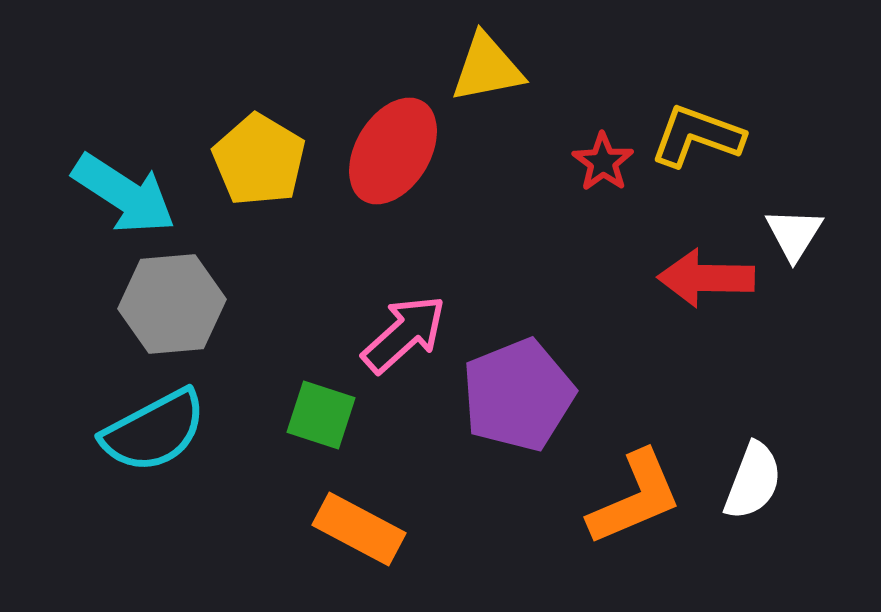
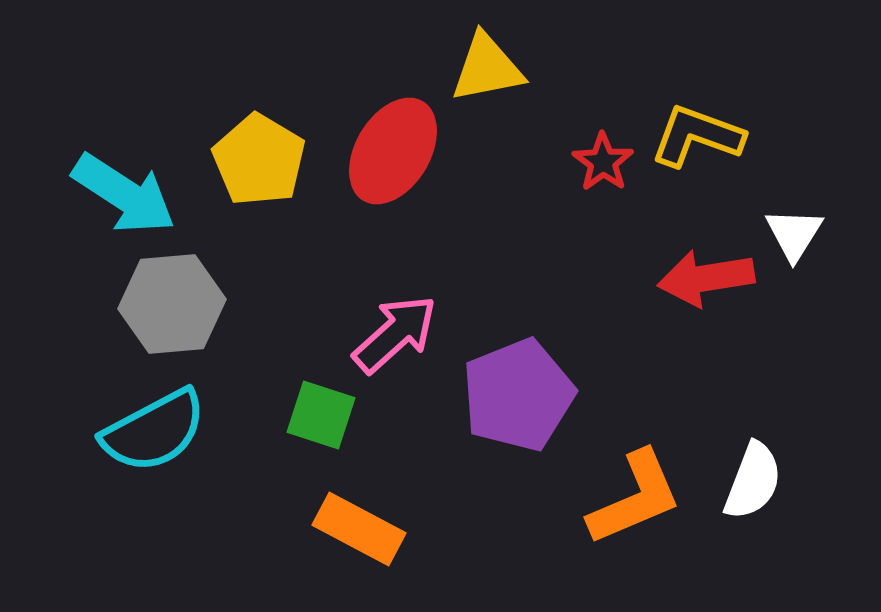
red arrow: rotated 10 degrees counterclockwise
pink arrow: moved 9 px left
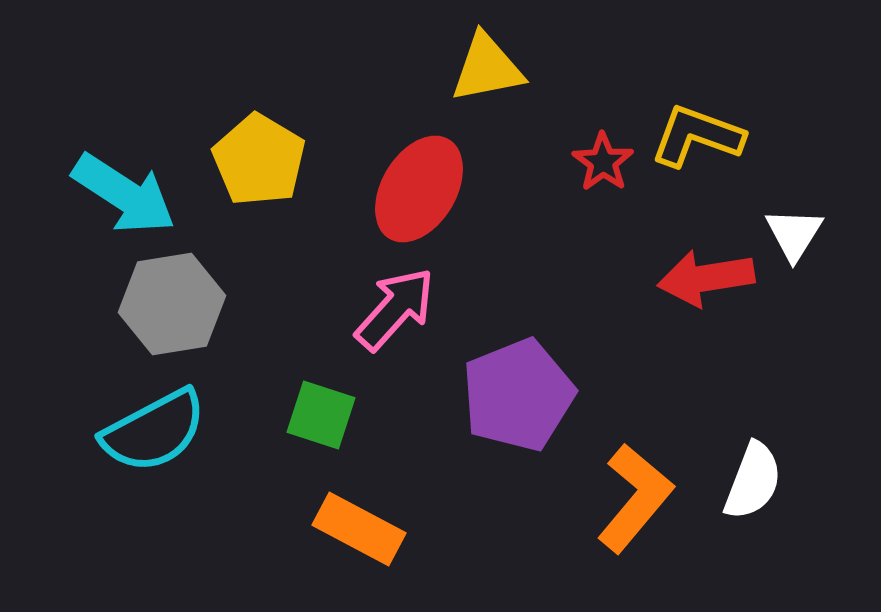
red ellipse: moved 26 px right, 38 px down
gray hexagon: rotated 4 degrees counterclockwise
pink arrow: moved 25 px up; rotated 6 degrees counterclockwise
orange L-shape: rotated 27 degrees counterclockwise
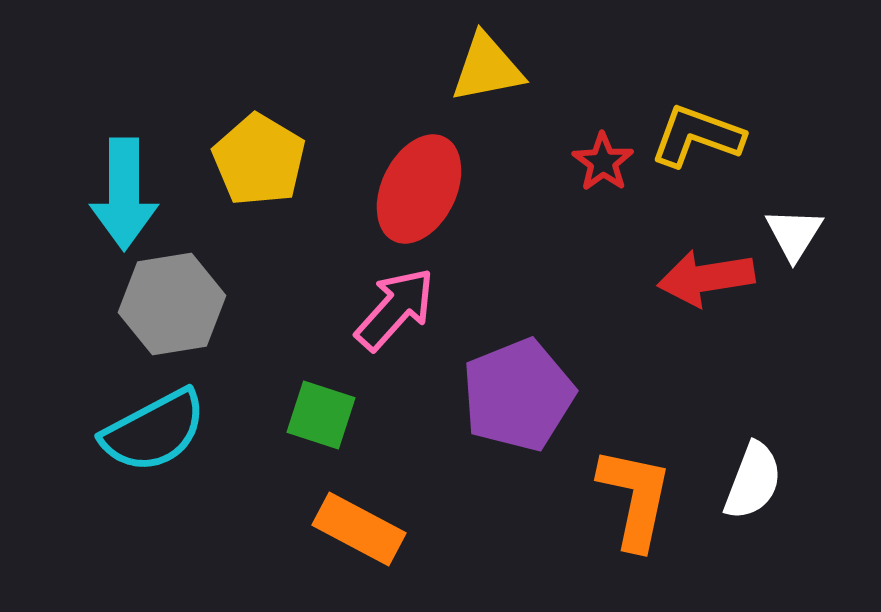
red ellipse: rotated 5 degrees counterclockwise
cyan arrow: rotated 57 degrees clockwise
orange L-shape: rotated 28 degrees counterclockwise
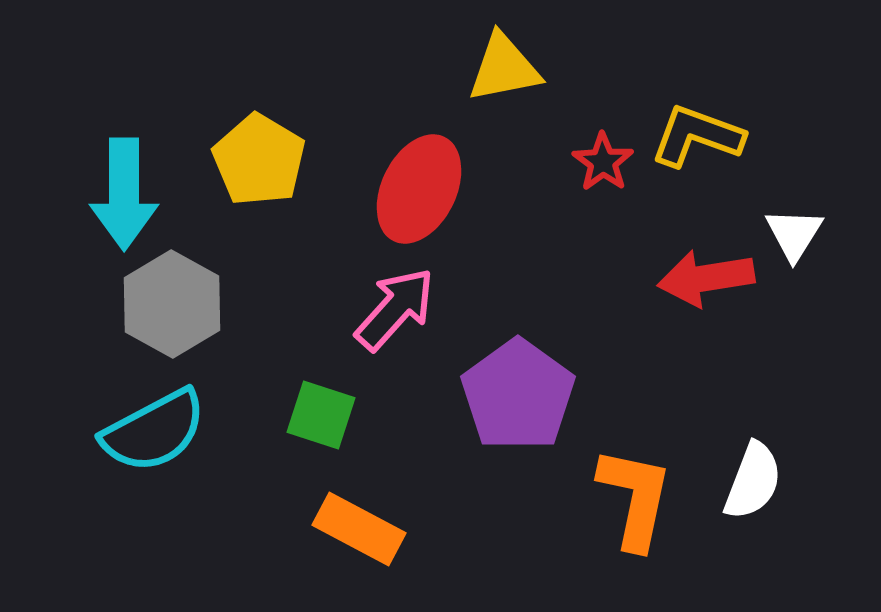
yellow triangle: moved 17 px right
gray hexagon: rotated 22 degrees counterclockwise
purple pentagon: rotated 14 degrees counterclockwise
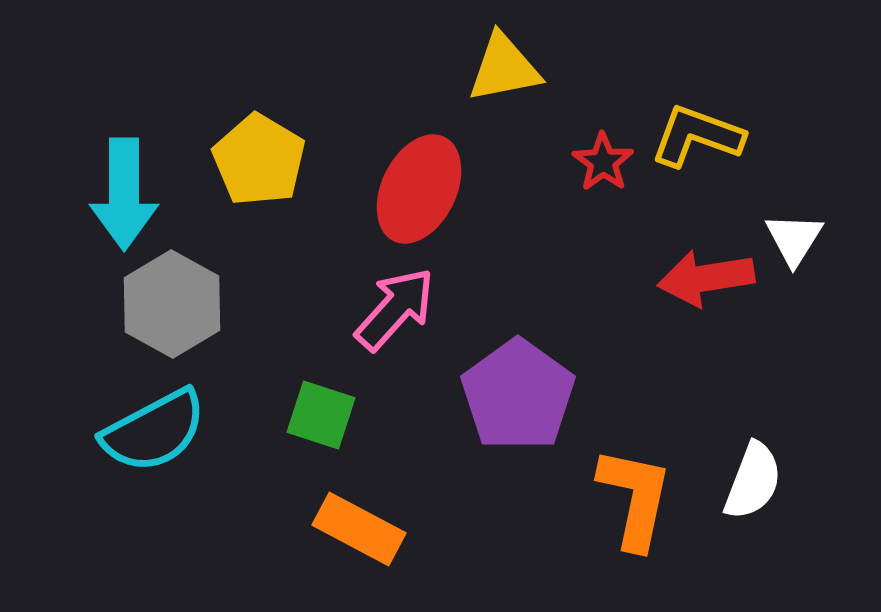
white triangle: moved 5 px down
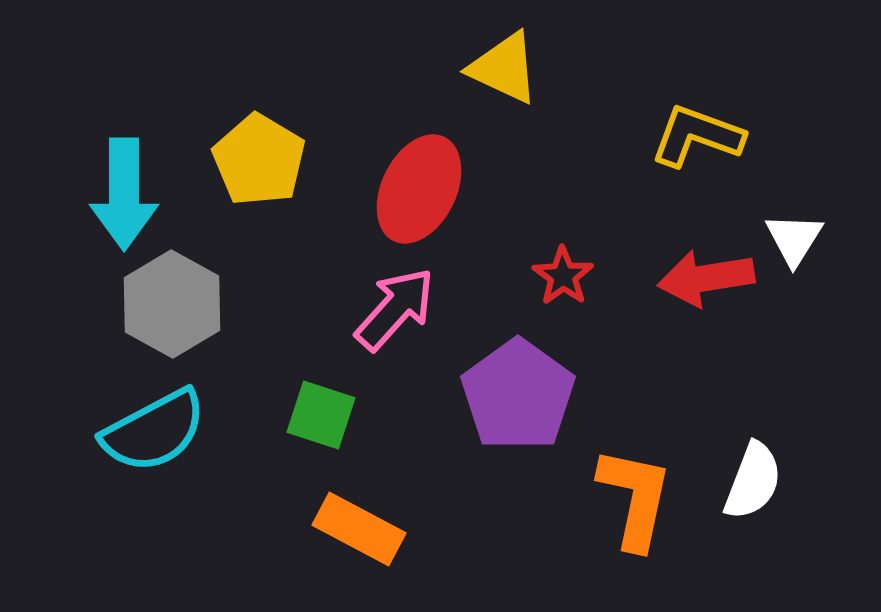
yellow triangle: rotated 36 degrees clockwise
red star: moved 40 px left, 114 px down
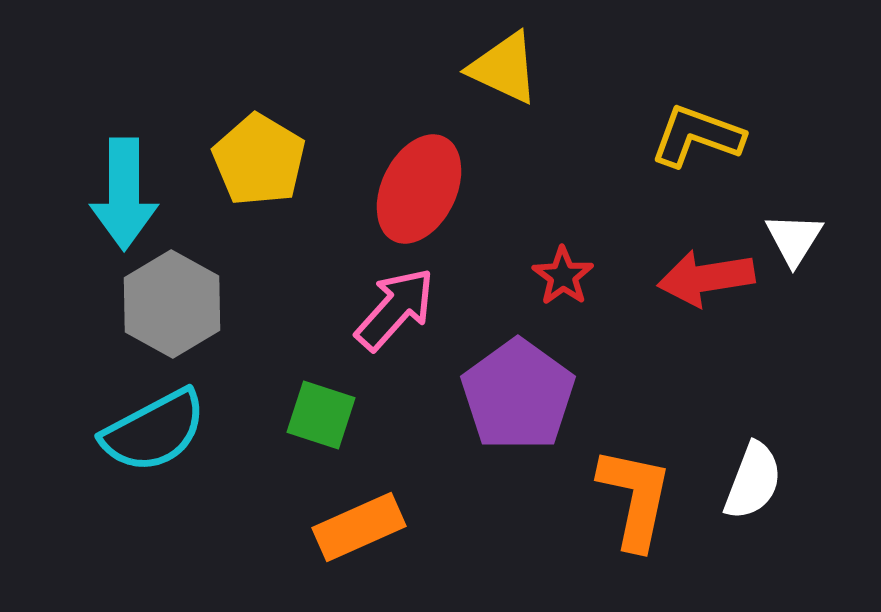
orange rectangle: moved 2 px up; rotated 52 degrees counterclockwise
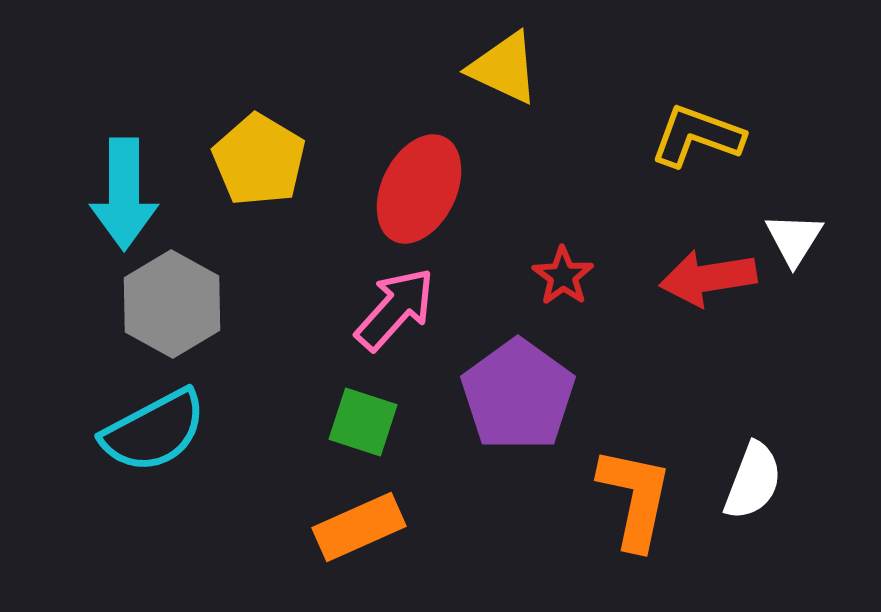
red arrow: moved 2 px right
green square: moved 42 px right, 7 px down
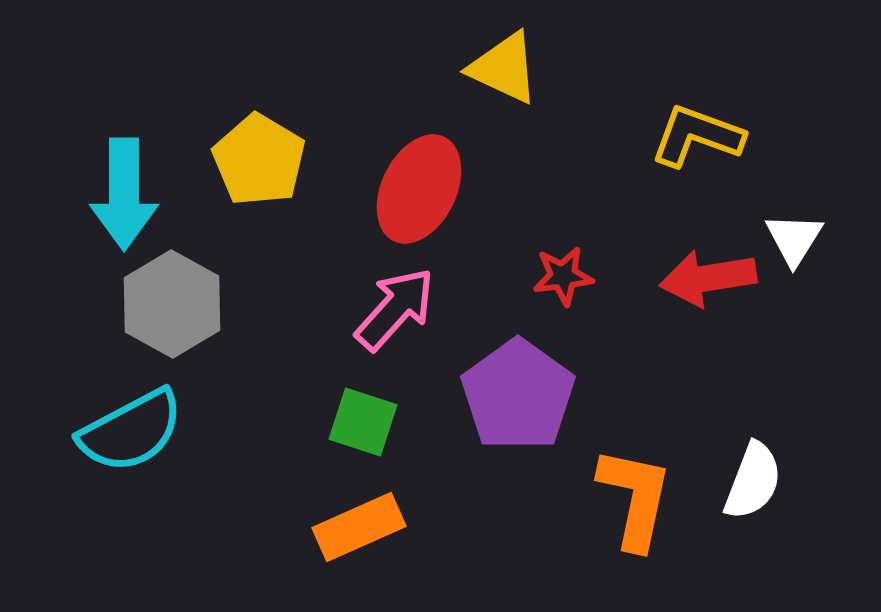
red star: rotated 30 degrees clockwise
cyan semicircle: moved 23 px left
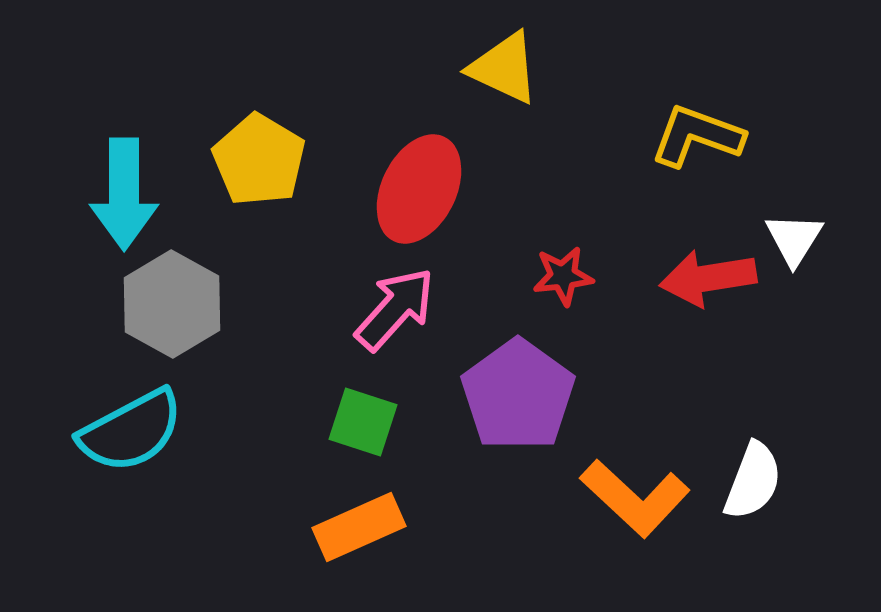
orange L-shape: rotated 121 degrees clockwise
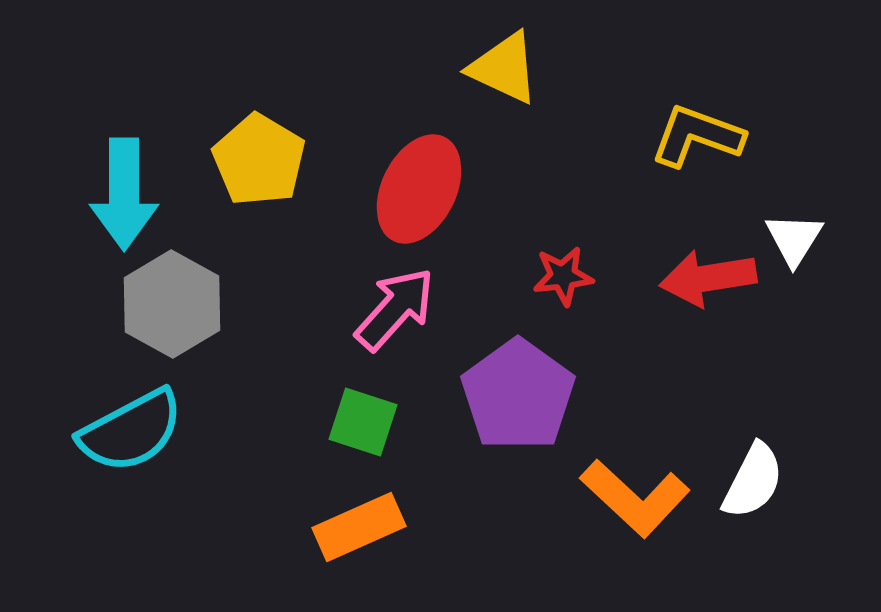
white semicircle: rotated 6 degrees clockwise
